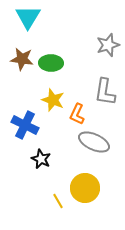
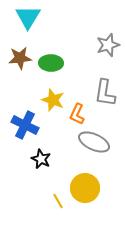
brown star: moved 2 px left, 1 px up; rotated 15 degrees counterclockwise
gray L-shape: moved 1 px down
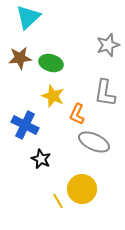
cyan triangle: rotated 16 degrees clockwise
green ellipse: rotated 15 degrees clockwise
yellow star: moved 4 px up
yellow circle: moved 3 px left, 1 px down
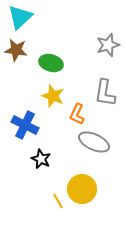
cyan triangle: moved 8 px left
brown star: moved 4 px left, 8 px up; rotated 15 degrees clockwise
